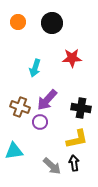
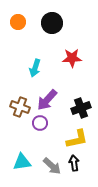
black cross: rotated 30 degrees counterclockwise
purple circle: moved 1 px down
cyan triangle: moved 8 px right, 11 px down
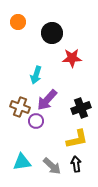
black circle: moved 10 px down
cyan arrow: moved 1 px right, 7 px down
purple circle: moved 4 px left, 2 px up
black arrow: moved 2 px right, 1 px down
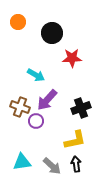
cyan arrow: rotated 78 degrees counterclockwise
yellow L-shape: moved 2 px left, 1 px down
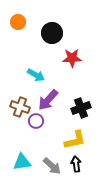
purple arrow: moved 1 px right
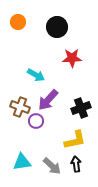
black circle: moved 5 px right, 6 px up
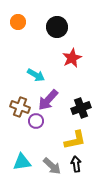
red star: rotated 24 degrees counterclockwise
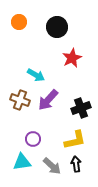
orange circle: moved 1 px right
brown cross: moved 7 px up
purple circle: moved 3 px left, 18 px down
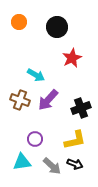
purple circle: moved 2 px right
black arrow: moved 1 px left; rotated 119 degrees clockwise
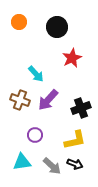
cyan arrow: moved 1 px up; rotated 18 degrees clockwise
purple circle: moved 4 px up
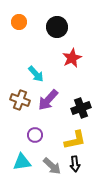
black arrow: rotated 63 degrees clockwise
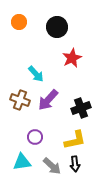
purple circle: moved 2 px down
